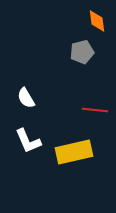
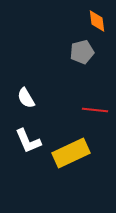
yellow rectangle: moved 3 px left, 1 px down; rotated 12 degrees counterclockwise
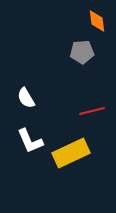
gray pentagon: rotated 10 degrees clockwise
red line: moved 3 px left, 1 px down; rotated 20 degrees counterclockwise
white L-shape: moved 2 px right
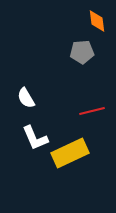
white L-shape: moved 5 px right, 3 px up
yellow rectangle: moved 1 px left
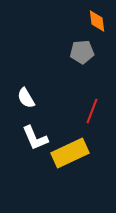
red line: rotated 55 degrees counterclockwise
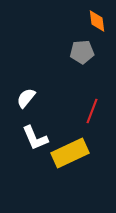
white semicircle: rotated 70 degrees clockwise
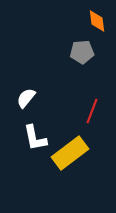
white L-shape: rotated 12 degrees clockwise
yellow rectangle: rotated 12 degrees counterclockwise
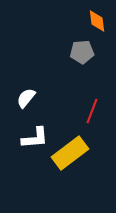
white L-shape: rotated 84 degrees counterclockwise
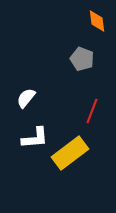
gray pentagon: moved 7 px down; rotated 25 degrees clockwise
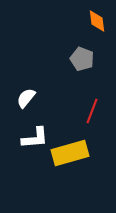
yellow rectangle: rotated 21 degrees clockwise
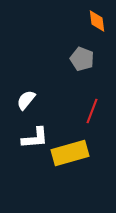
white semicircle: moved 2 px down
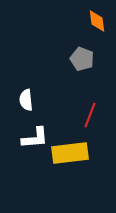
white semicircle: rotated 45 degrees counterclockwise
red line: moved 2 px left, 4 px down
yellow rectangle: rotated 9 degrees clockwise
